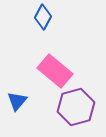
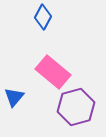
pink rectangle: moved 2 px left, 1 px down
blue triangle: moved 3 px left, 4 px up
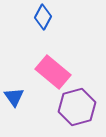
blue triangle: rotated 15 degrees counterclockwise
purple hexagon: moved 1 px right
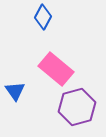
pink rectangle: moved 3 px right, 3 px up
blue triangle: moved 1 px right, 6 px up
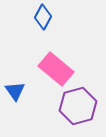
purple hexagon: moved 1 px right, 1 px up
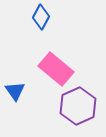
blue diamond: moved 2 px left
purple hexagon: rotated 9 degrees counterclockwise
